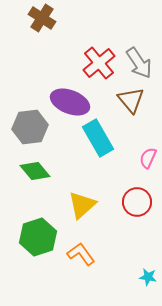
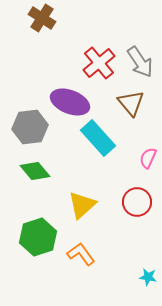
gray arrow: moved 1 px right, 1 px up
brown triangle: moved 3 px down
cyan rectangle: rotated 12 degrees counterclockwise
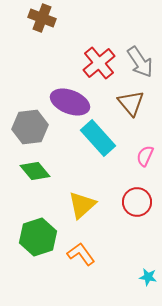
brown cross: rotated 12 degrees counterclockwise
pink semicircle: moved 3 px left, 2 px up
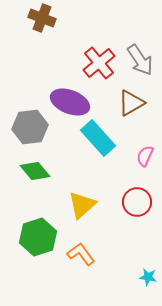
gray arrow: moved 2 px up
brown triangle: rotated 40 degrees clockwise
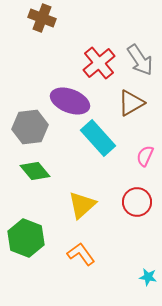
purple ellipse: moved 1 px up
green hexagon: moved 12 px left, 1 px down; rotated 21 degrees counterclockwise
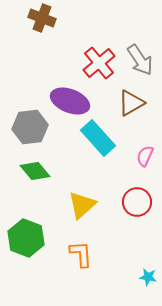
orange L-shape: rotated 32 degrees clockwise
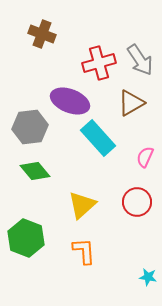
brown cross: moved 16 px down
red cross: rotated 24 degrees clockwise
pink semicircle: moved 1 px down
orange L-shape: moved 3 px right, 3 px up
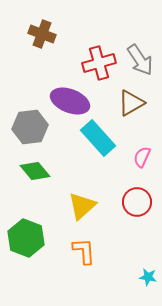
pink semicircle: moved 3 px left
yellow triangle: moved 1 px down
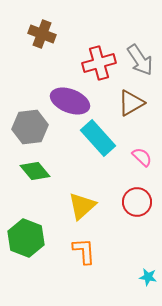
pink semicircle: rotated 110 degrees clockwise
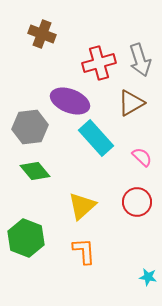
gray arrow: rotated 16 degrees clockwise
cyan rectangle: moved 2 px left
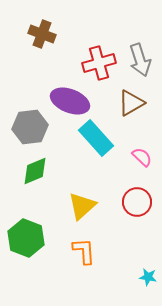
green diamond: rotated 72 degrees counterclockwise
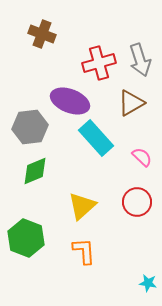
cyan star: moved 6 px down
